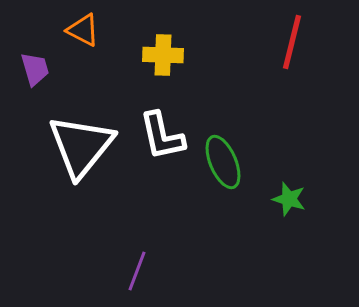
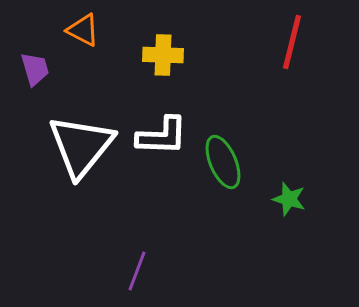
white L-shape: rotated 76 degrees counterclockwise
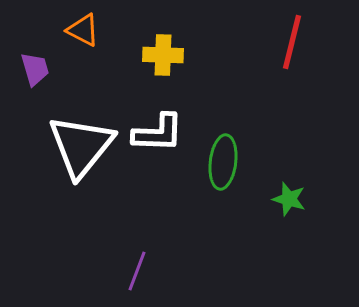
white L-shape: moved 4 px left, 3 px up
green ellipse: rotated 30 degrees clockwise
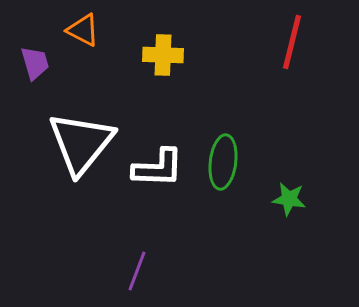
purple trapezoid: moved 6 px up
white L-shape: moved 35 px down
white triangle: moved 3 px up
green star: rotated 8 degrees counterclockwise
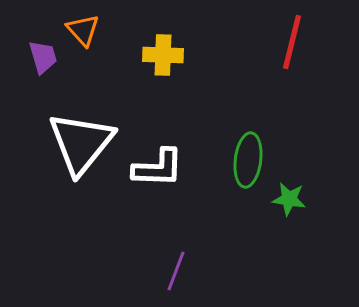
orange triangle: rotated 21 degrees clockwise
purple trapezoid: moved 8 px right, 6 px up
green ellipse: moved 25 px right, 2 px up
purple line: moved 39 px right
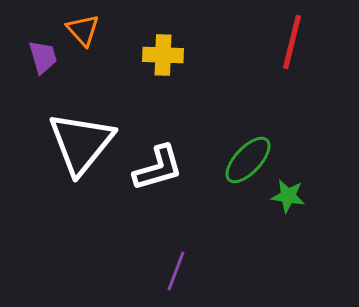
green ellipse: rotated 36 degrees clockwise
white L-shape: rotated 18 degrees counterclockwise
green star: moved 1 px left, 3 px up
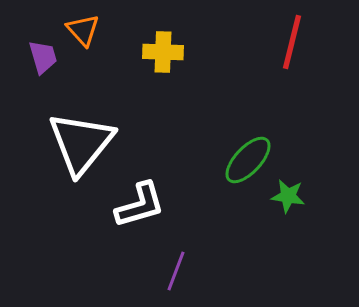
yellow cross: moved 3 px up
white L-shape: moved 18 px left, 37 px down
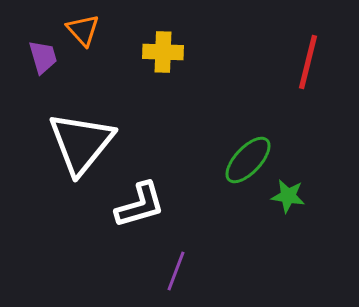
red line: moved 16 px right, 20 px down
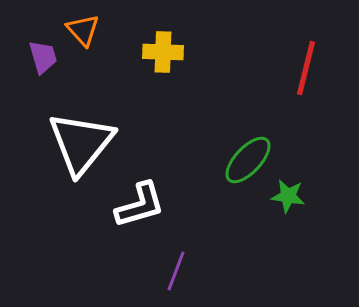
red line: moved 2 px left, 6 px down
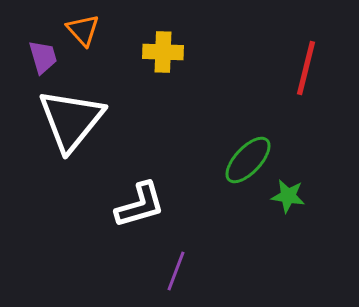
white triangle: moved 10 px left, 23 px up
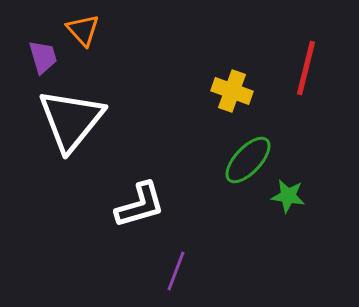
yellow cross: moved 69 px right, 39 px down; rotated 18 degrees clockwise
